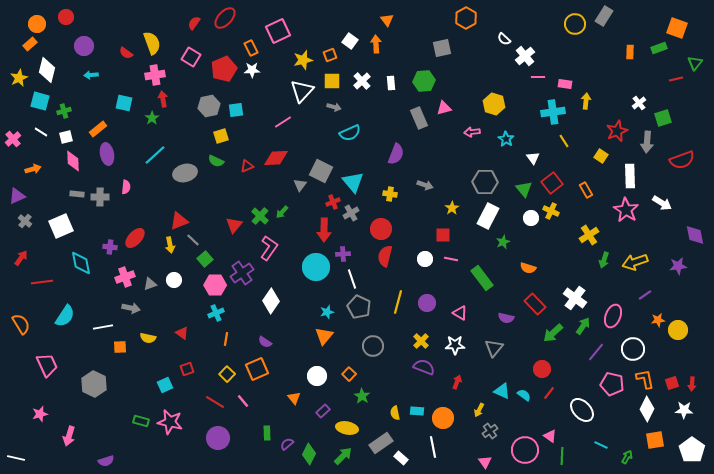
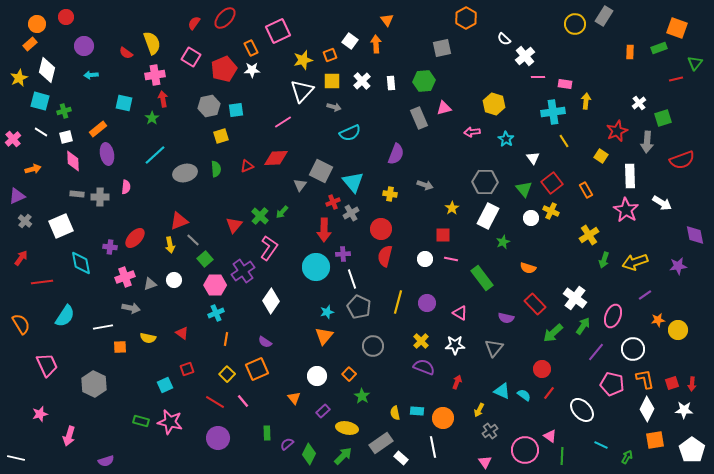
green semicircle at (216, 161): moved 8 px down; rotated 119 degrees counterclockwise
purple cross at (242, 273): moved 1 px right, 2 px up
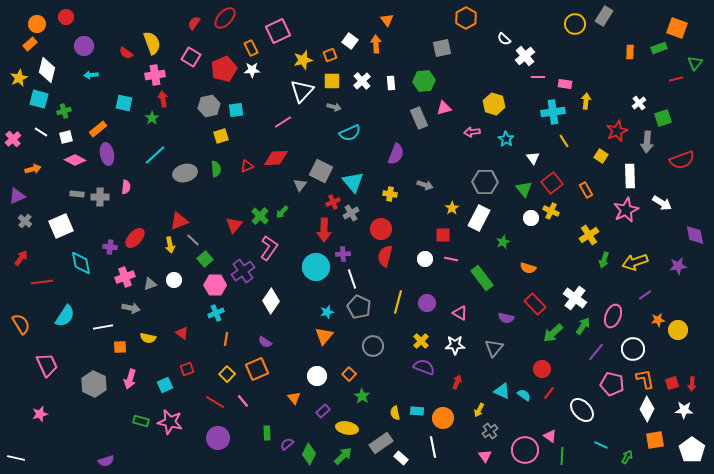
cyan square at (40, 101): moved 1 px left, 2 px up
pink diamond at (73, 161): moved 2 px right, 1 px up; rotated 60 degrees counterclockwise
pink star at (626, 210): rotated 15 degrees clockwise
white rectangle at (488, 216): moved 9 px left, 2 px down
pink arrow at (69, 436): moved 61 px right, 57 px up
pink triangle at (485, 462): moved 6 px up
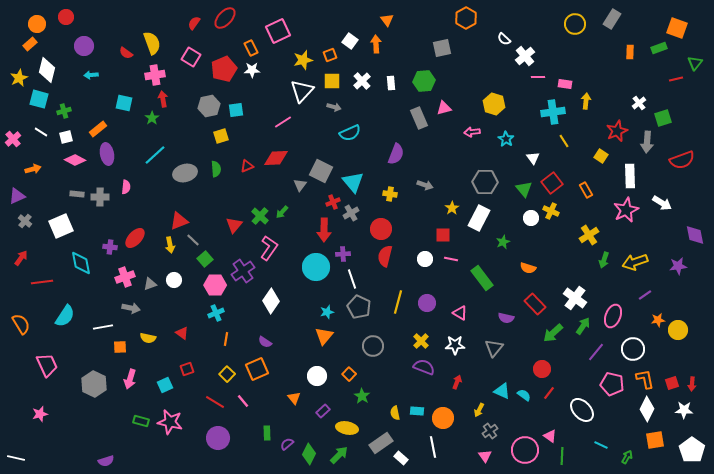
gray rectangle at (604, 16): moved 8 px right, 3 px down
green arrow at (343, 456): moved 4 px left, 1 px up
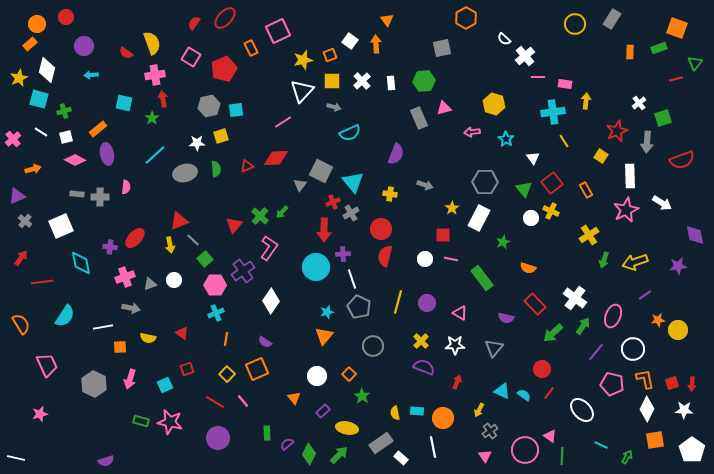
white star at (252, 70): moved 55 px left, 73 px down
